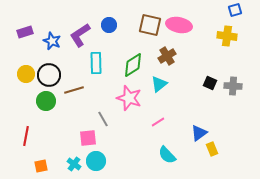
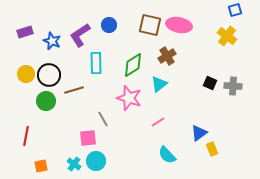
yellow cross: rotated 30 degrees clockwise
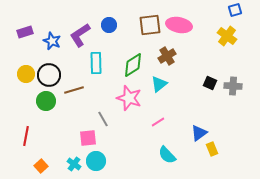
brown square: rotated 20 degrees counterclockwise
orange square: rotated 32 degrees counterclockwise
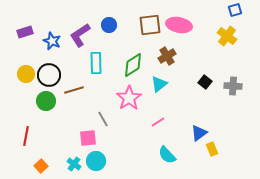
black square: moved 5 px left, 1 px up; rotated 16 degrees clockwise
pink star: rotated 20 degrees clockwise
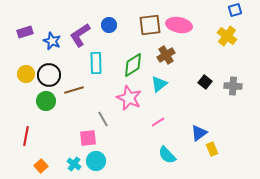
brown cross: moved 1 px left, 1 px up
pink star: rotated 15 degrees counterclockwise
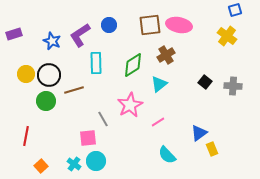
purple rectangle: moved 11 px left, 2 px down
pink star: moved 1 px right, 7 px down; rotated 20 degrees clockwise
